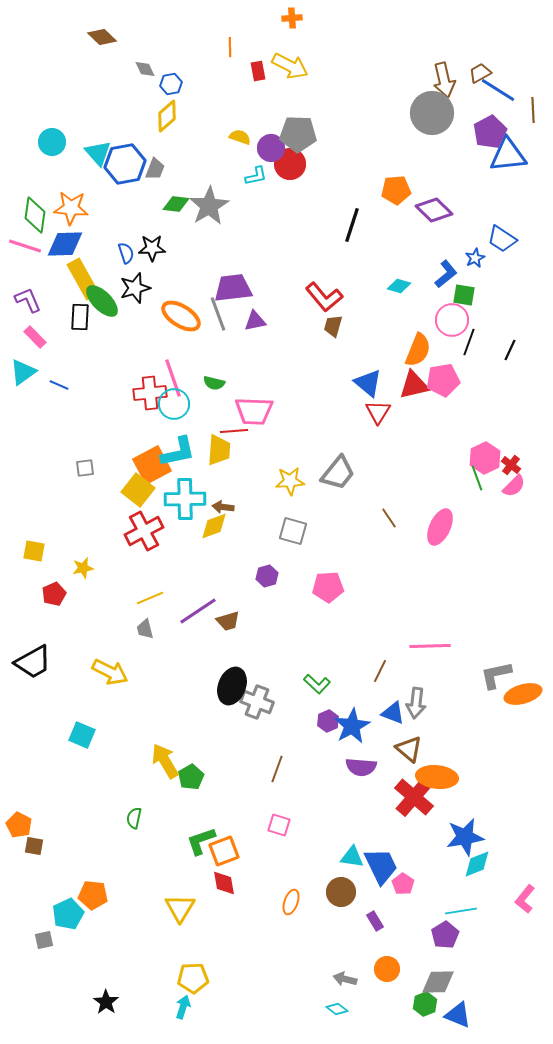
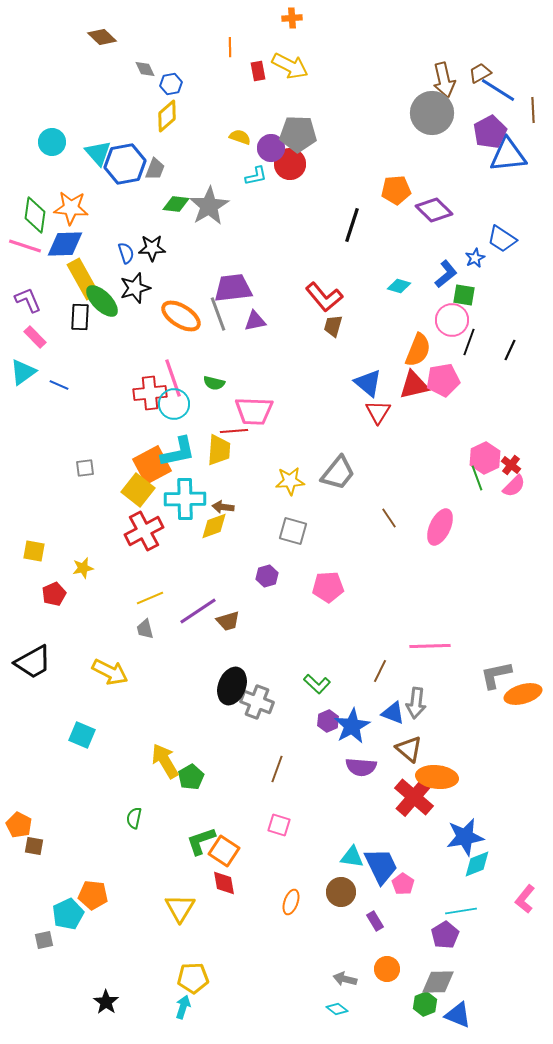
orange square at (224, 851): rotated 36 degrees counterclockwise
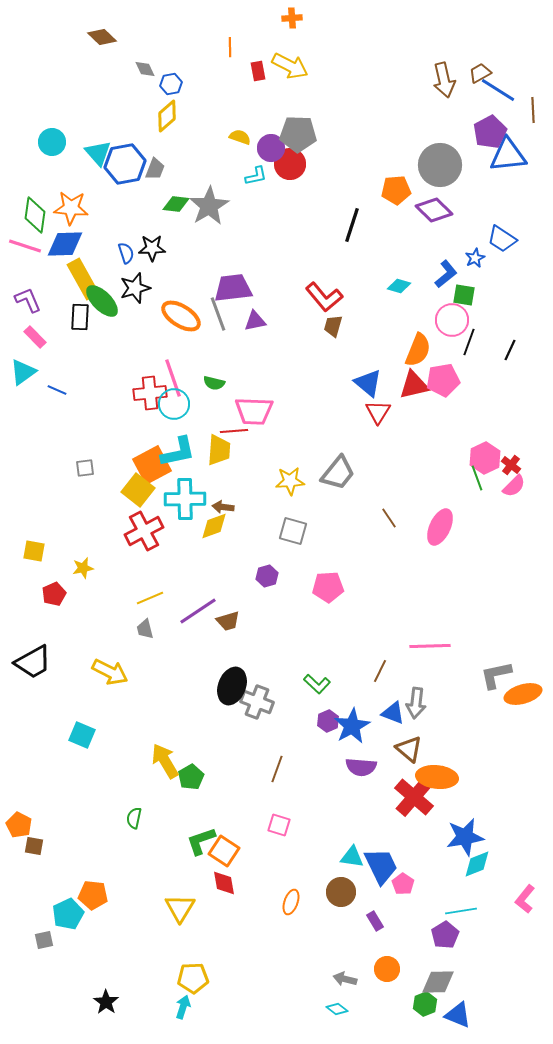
gray circle at (432, 113): moved 8 px right, 52 px down
blue line at (59, 385): moved 2 px left, 5 px down
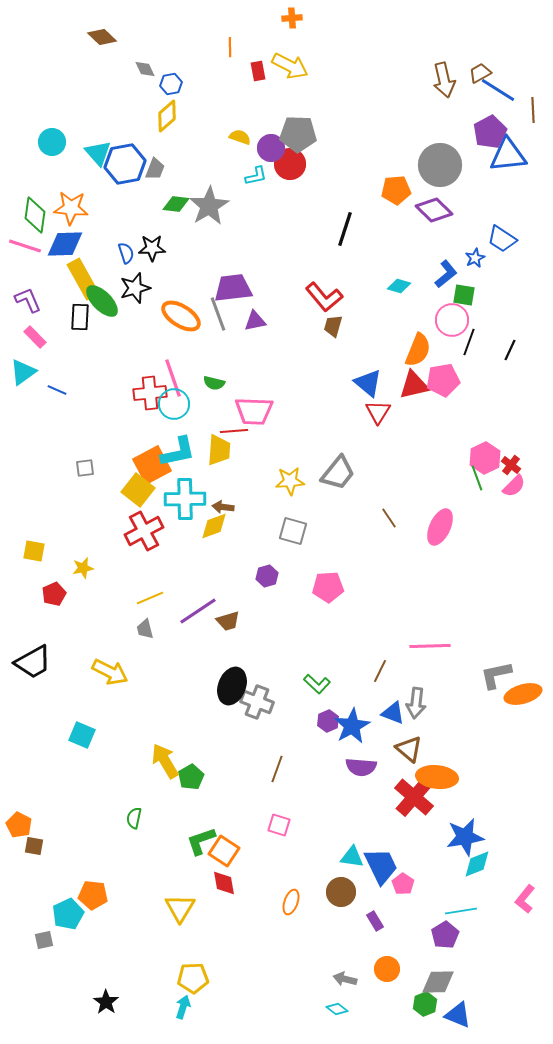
black line at (352, 225): moved 7 px left, 4 px down
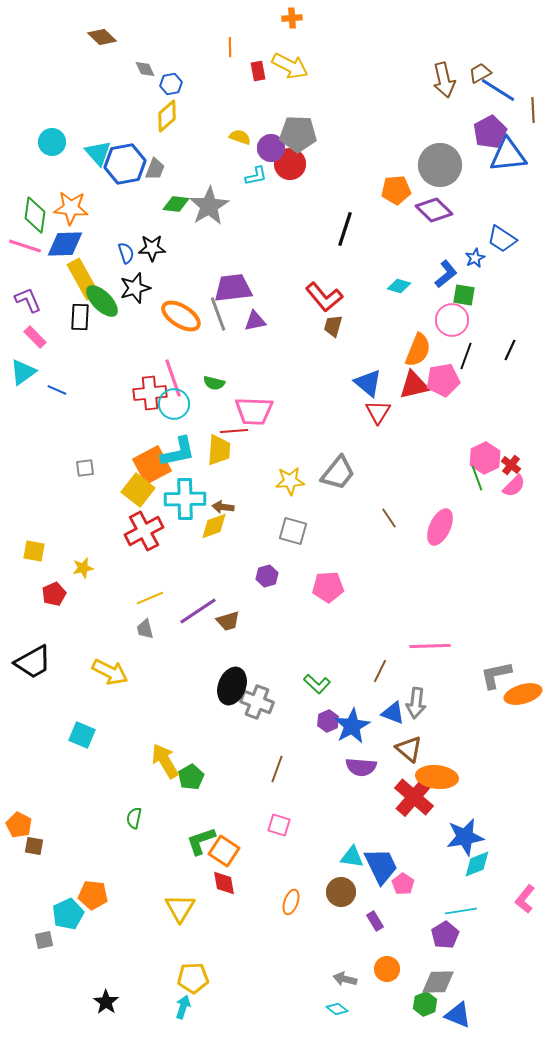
black line at (469, 342): moved 3 px left, 14 px down
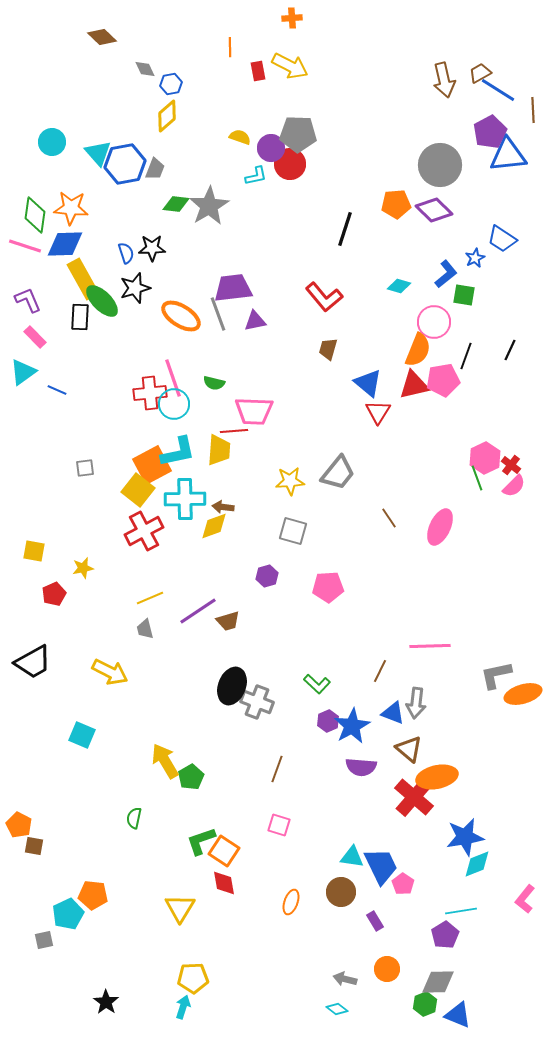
orange pentagon at (396, 190): moved 14 px down
pink circle at (452, 320): moved 18 px left, 2 px down
brown trapezoid at (333, 326): moved 5 px left, 23 px down
orange ellipse at (437, 777): rotated 18 degrees counterclockwise
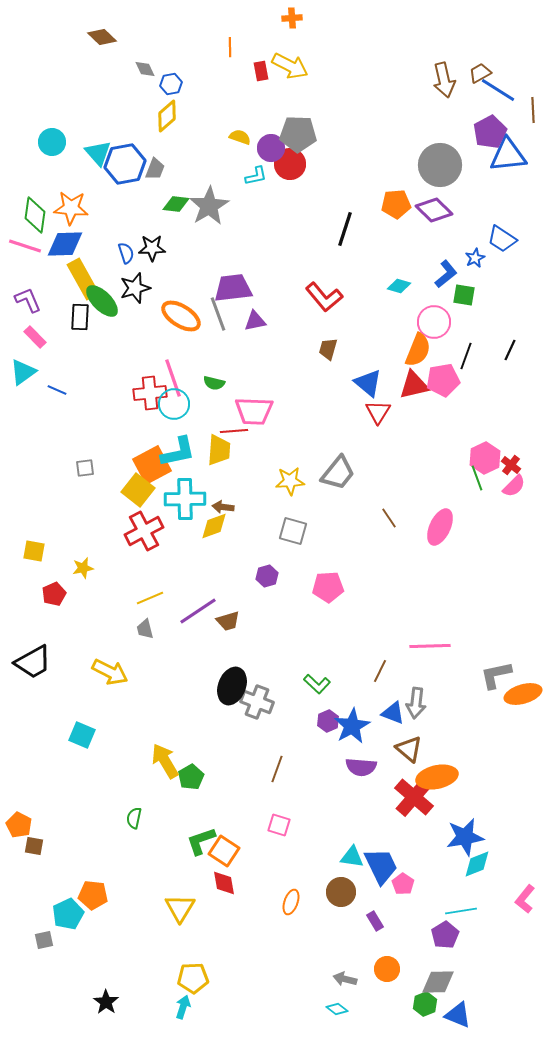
red rectangle at (258, 71): moved 3 px right
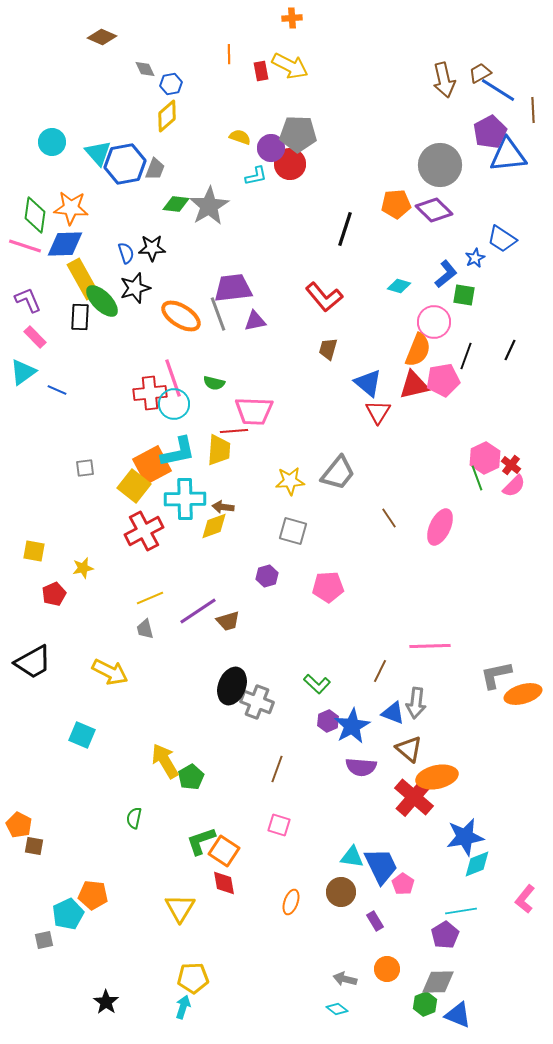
brown diamond at (102, 37): rotated 20 degrees counterclockwise
orange line at (230, 47): moved 1 px left, 7 px down
yellow square at (138, 490): moved 4 px left, 4 px up
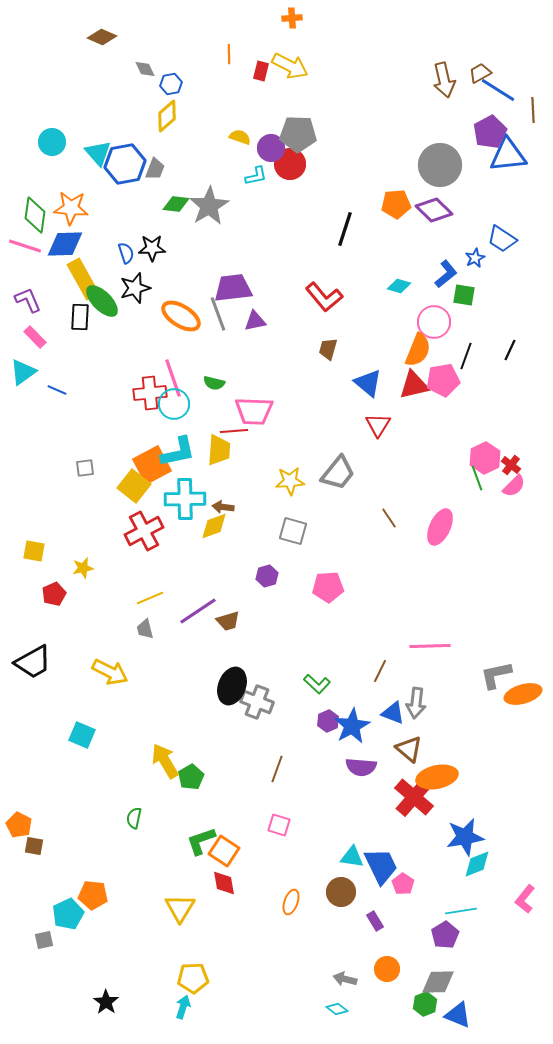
red rectangle at (261, 71): rotated 24 degrees clockwise
red triangle at (378, 412): moved 13 px down
